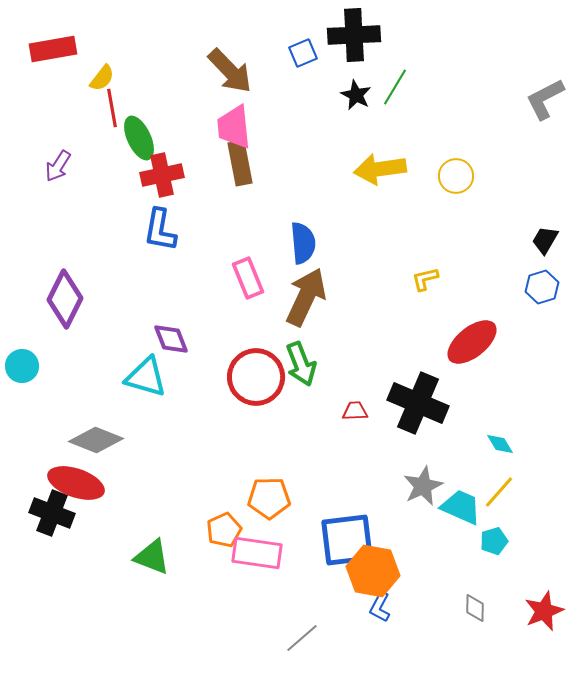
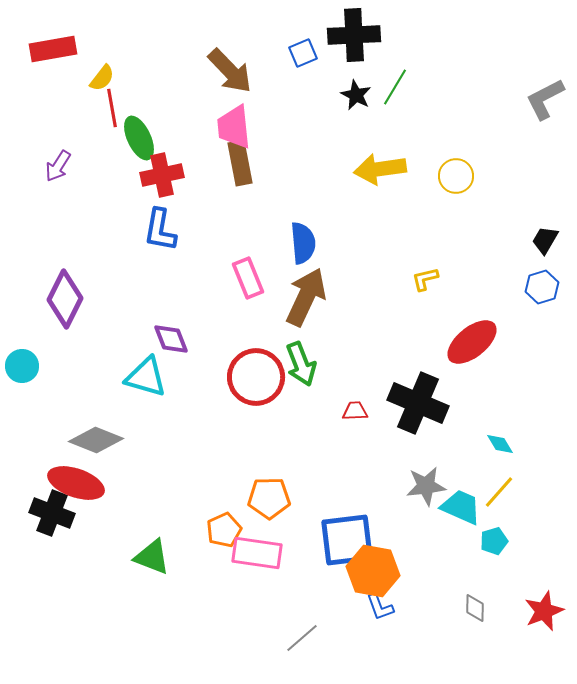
gray star at (423, 486): moved 3 px right; rotated 18 degrees clockwise
blue L-shape at (380, 607): rotated 48 degrees counterclockwise
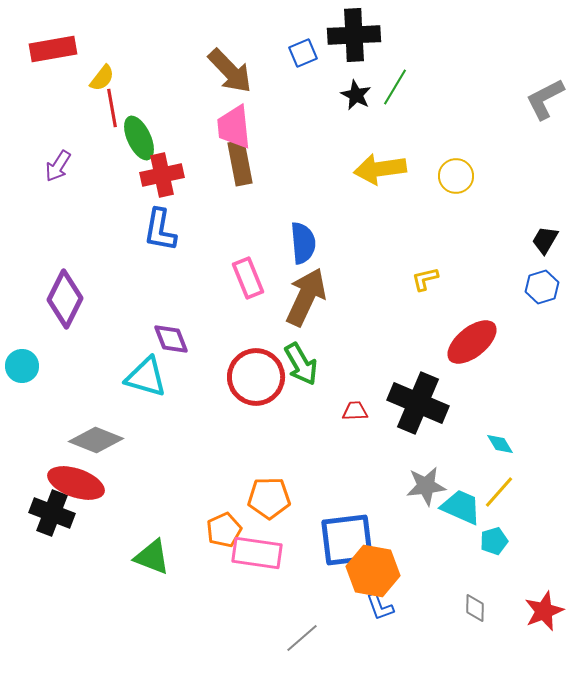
green arrow at (301, 364): rotated 9 degrees counterclockwise
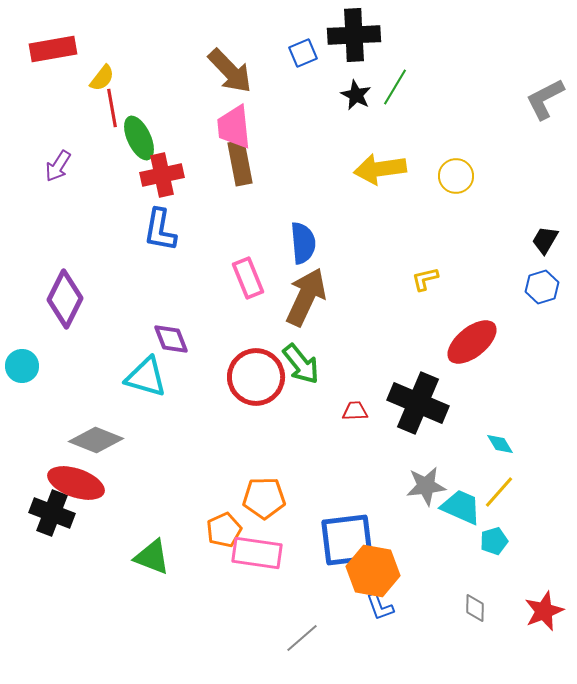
green arrow at (301, 364): rotated 9 degrees counterclockwise
orange pentagon at (269, 498): moved 5 px left
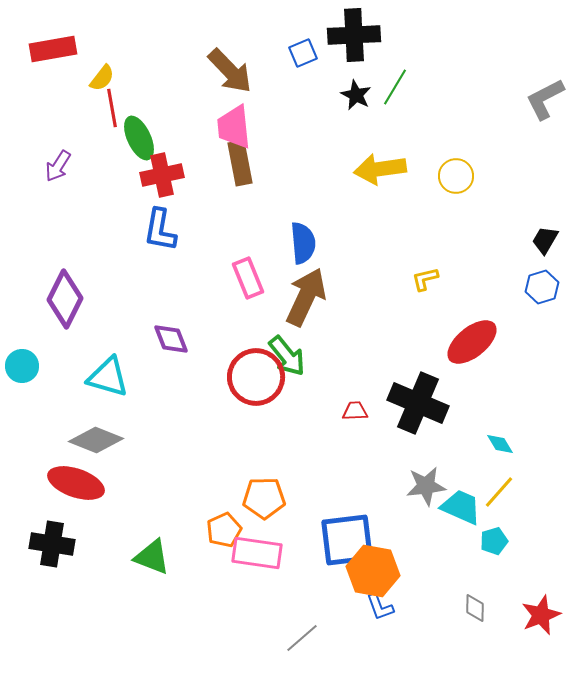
green arrow at (301, 364): moved 14 px left, 8 px up
cyan triangle at (146, 377): moved 38 px left
black cross at (52, 513): moved 31 px down; rotated 12 degrees counterclockwise
red star at (544, 611): moved 3 px left, 4 px down
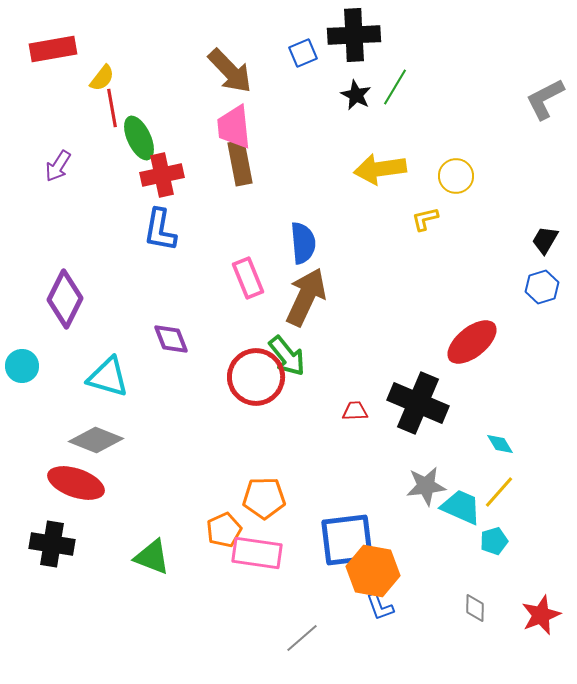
yellow L-shape at (425, 279): moved 60 px up
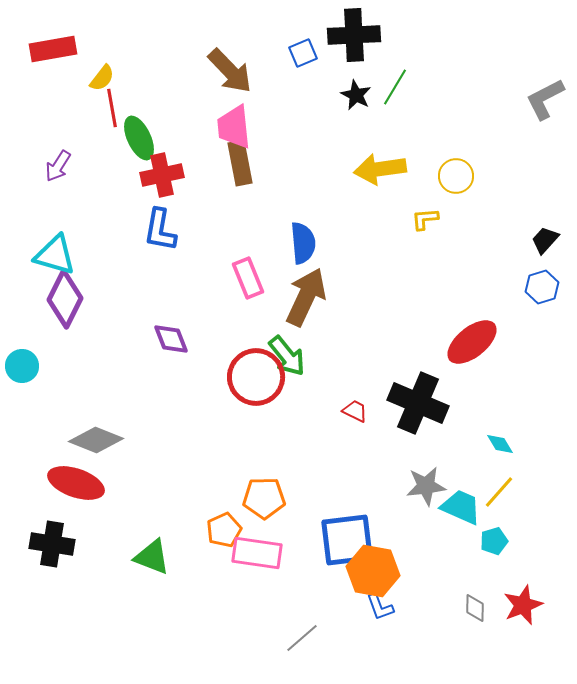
yellow L-shape at (425, 219): rotated 8 degrees clockwise
black trapezoid at (545, 240): rotated 12 degrees clockwise
cyan triangle at (108, 377): moved 53 px left, 122 px up
red trapezoid at (355, 411): rotated 28 degrees clockwise
red star at (541, 615): moved 18 px left, 10 px up
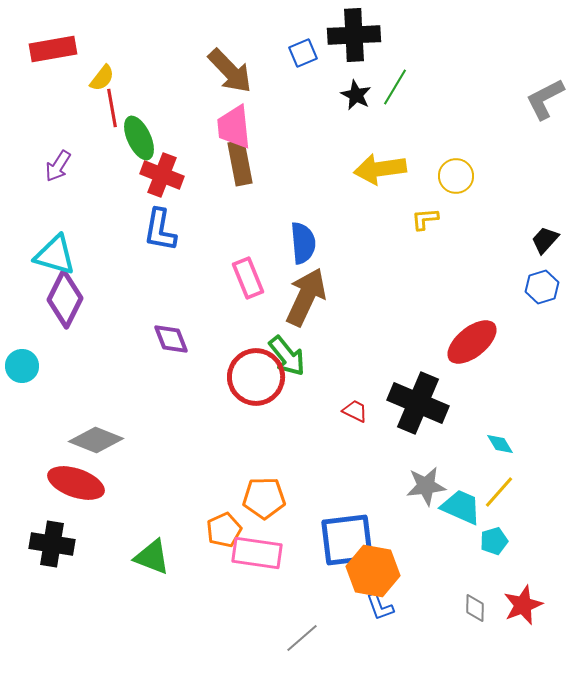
red cross at (162, 175): rotated 33 degrees clockwise
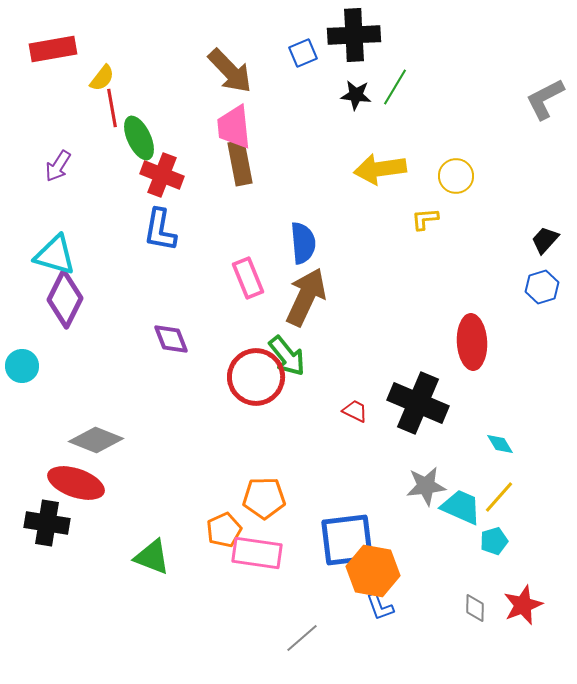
black star at (356, 95): rotated 20 degrees counterclockwise
red ellipse at (472, 342): rotated 54 degrees counterclockwise
yellow line at (499, 492): moved 5 px down
black cross at (52, 544): moved 5 px left, 21 px up
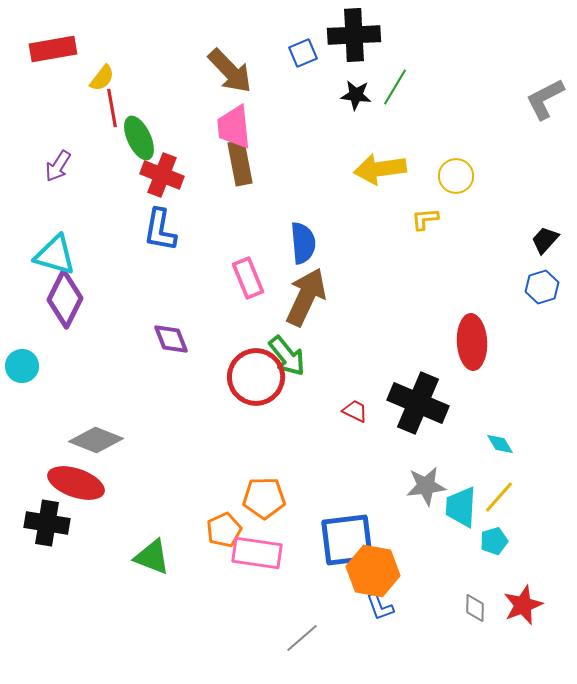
cyan trapezoid at (461, 507): rotated 111 degrees counterclockwise
